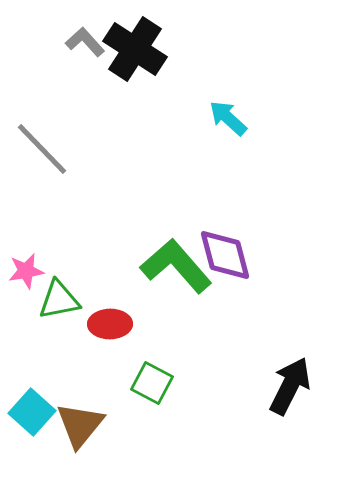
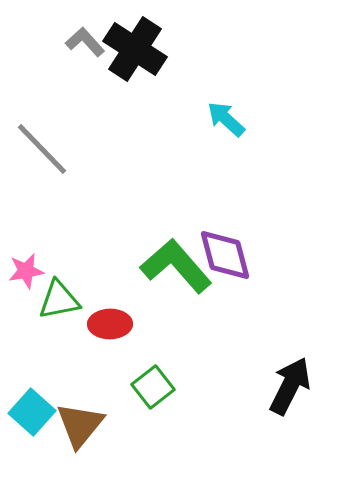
cyan arrow: moved 2 px left, 1 px down
green square: moved 1 px right, 4 px down; rotated 24 degrees clockwise
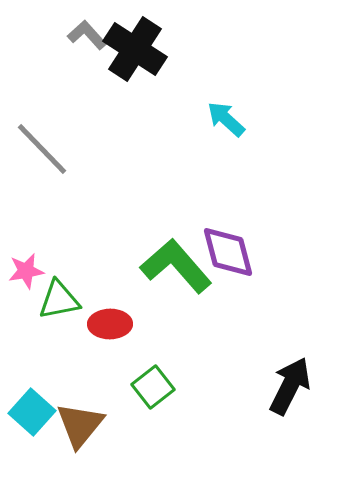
gray L-shape: moved 2 px right, 7 px up
purple diamond: moved 3 px right, 3 px up
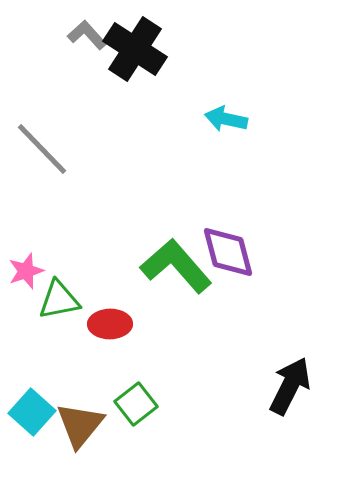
cyan arrow: rotated 30 degrees counterclockwise
pink star: rotated 9 degrees counterclockwise
green square: moved 17 px left, 17 px down
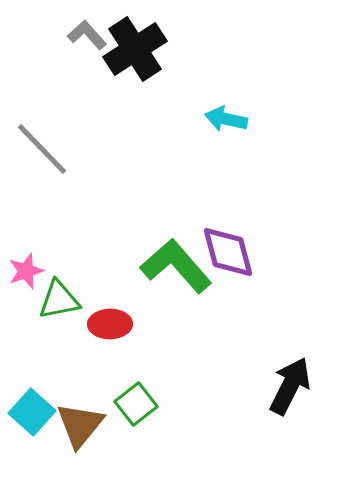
black cross: rotated 24 degrees clockwise
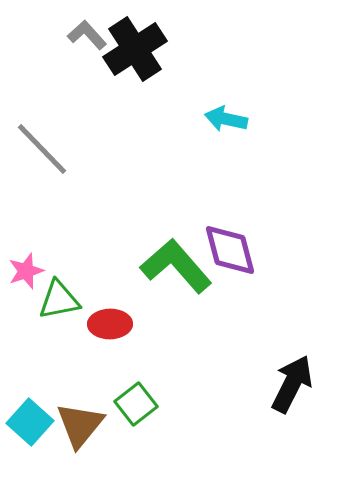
purple diamond: moved 2 px right, 2 px up
black arrow: moved 2 px right, 2 px up
cyan square: moved 2 px left, 10 px down
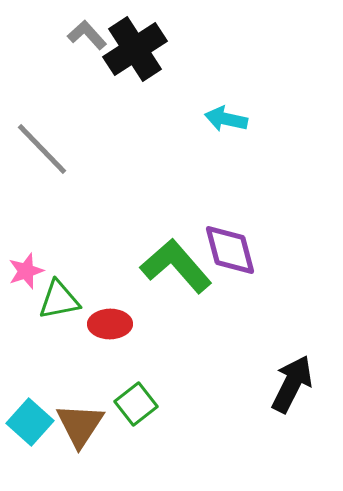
brown triangle: rotated 6 degrees counterclockwise
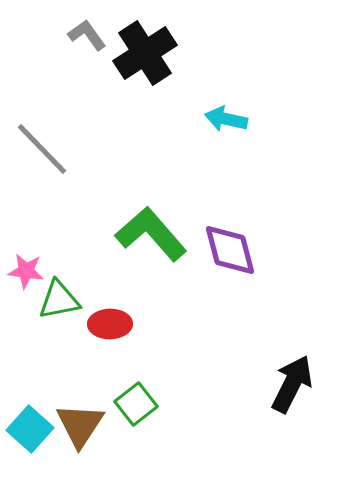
gray L-shape: rotated 6 degrees clockwise
black cross: moved 10 px right, 4 px down
green L-shape: moved 25 px left, 32 px up
pink star: rotated 27 degrees clockwise
cyan square: moved 7 px down
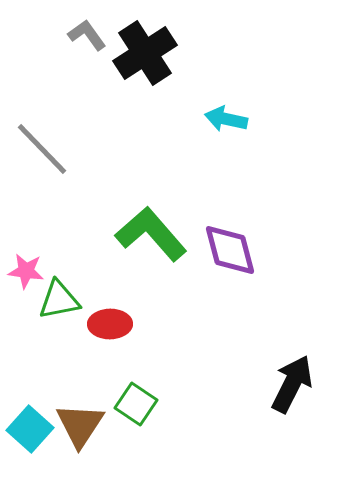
green square: rotated 18 degrees counterclockwise
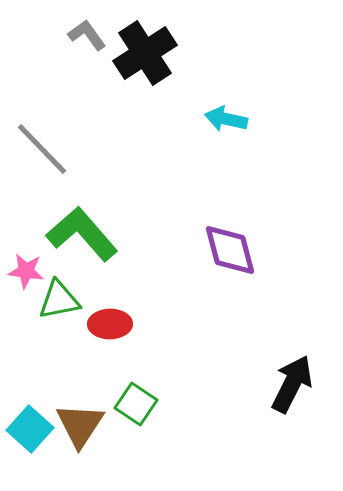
green L-shape: moved 69 px left
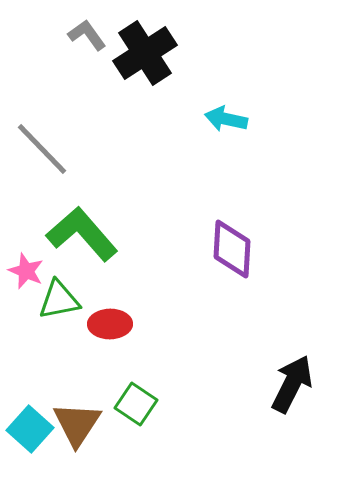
purple diamond: moved 2 px right, 1 px up; rotated 18 degrees clockwise
pink star: rotated 15 degrees clockwise
brown triangle: moved 3 px left, 1 px up
